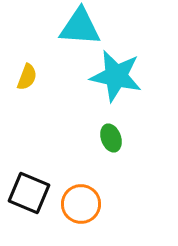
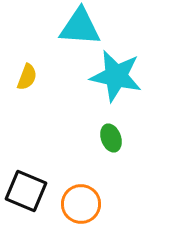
black square: moved 3 px left, 2 px up
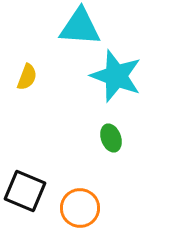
cyan star: rotated 8 degrees clockwise
black square: moved 1 px left
orange circle: moved 1 px left, 4 px down
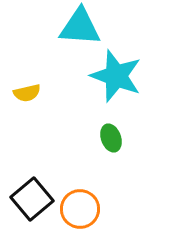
yellow semicircle: moved 16 px down; rotated 56 degrees clockwise
black square: moved 7 px right, 8 px down; rotated 27 degrees clockwise
orange circle: moved 1 px down
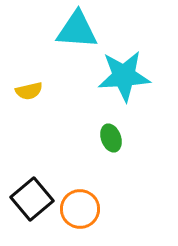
cyan triangle: moved 3 px left, 3 px down
cyan star: moved 8 px right; rotated 24 degrees counterclockwise
yellow semicircle: moved 2 px right, 2 px up
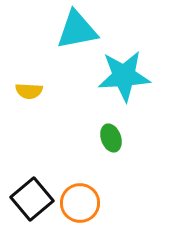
cyan triangle: rotated 15 degrees counterclockwise
yellow semicircle: rotated 16 degrees clockwise
orange circle: moved 6 px up
